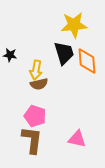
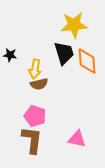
yellow arrow: moved 1 px left, 1 px up
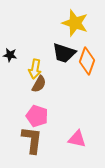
yellow star: moved 1 px right, 2 px up; rotated 24 degrees clockwise
black trapezoid: rotated 125 degrees clockwise
orange diamond: rotated 24 degrees clockwise
brown semicircle: rotated 48 degrees counterclockwise
pink pentagon: moved 2 px right
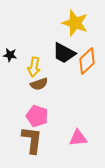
black trapezoid: rotated 10 degrees clockwise
orange diamond: rotated 28 degrees clockwise
yellow arrow: moved 1 px left, 2 px up
brown semicircle: rotated 42 degrees clockwise
pink triangle: moved 1 px right, 1 px up; rotated 18 degrees counterclockwise
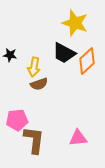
pink pentagon: moved 20 px left, 4 px down; rotated 25 degrees counterclockwise
brown L-shape: moved 2 px right
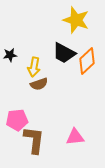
yellow star: moved 1 px right, 3 px up
black star: rotated 16 degrees counterclockwise
pink triangle: moved 3 px left, 1 px up
